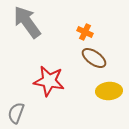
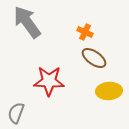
red star: rotated 8 degrees counterclockwise
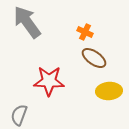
gray semicircle: moved 3 px right, 2 px down
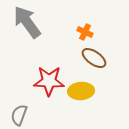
yellow ellipse: moved 28 px left
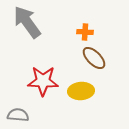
orange cross: rotated 21 degrees counterclockwise
brown ellipse: rotated 10 degrees clockwise
red star: moved 6 px left
gray semicircle: moved 1 px left; rotated 75 degrees clockwise
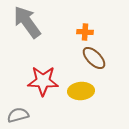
gray semicircle: rotated 20 degrees counterclockwise
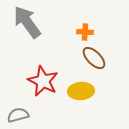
red star: rotated 24 degrees clockwise
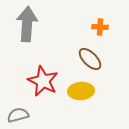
gray arrow: moved 2 px down; rotated 40 degrees clockwise
orange cross: moved 15 px right, 5 px up
brown ellipse: moved 4 px left, 1 px down
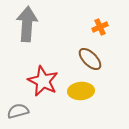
orange cross: rotated 28 degrees counterclockwise
gray semicircle: moved 4 px up
